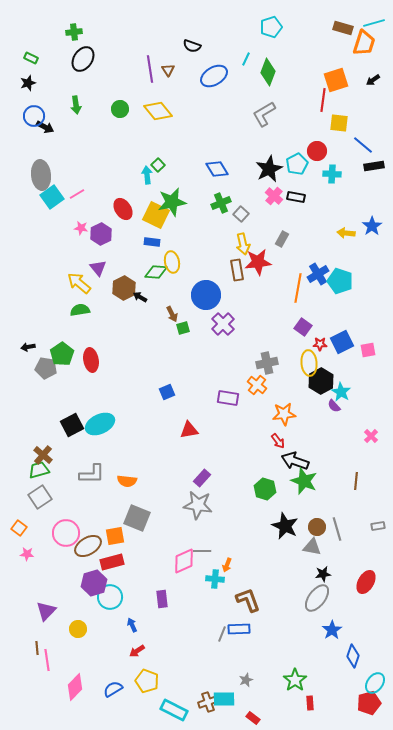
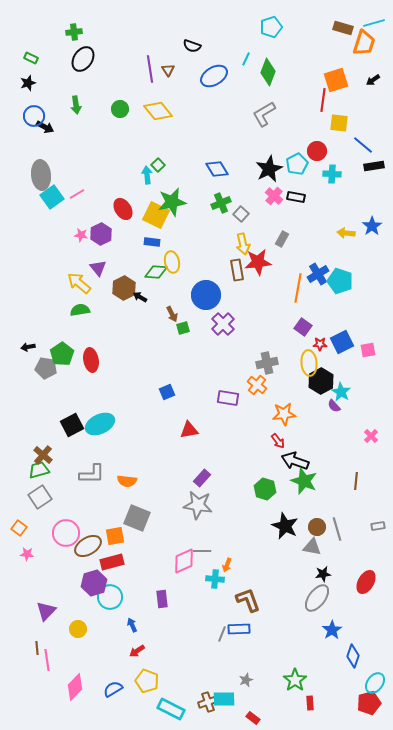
pink star at (81, 228): moved 7 px down
cyan rectangle at (174, 710): moved 3 px left, 1 px up
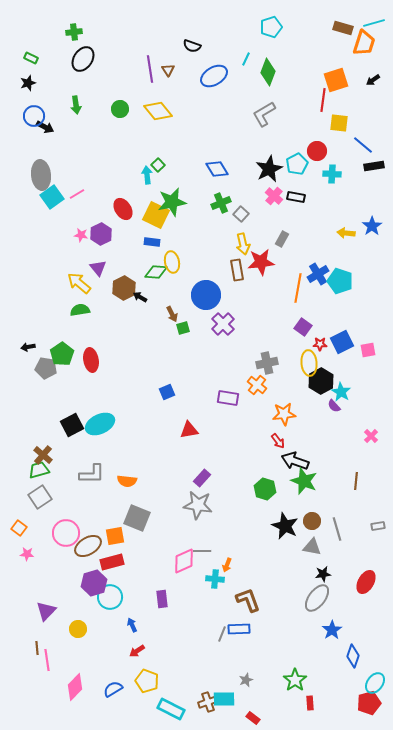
red star at (258, 262): moved 3 px right
brown circle at (317, 527): moved 5 px left, 6 px up
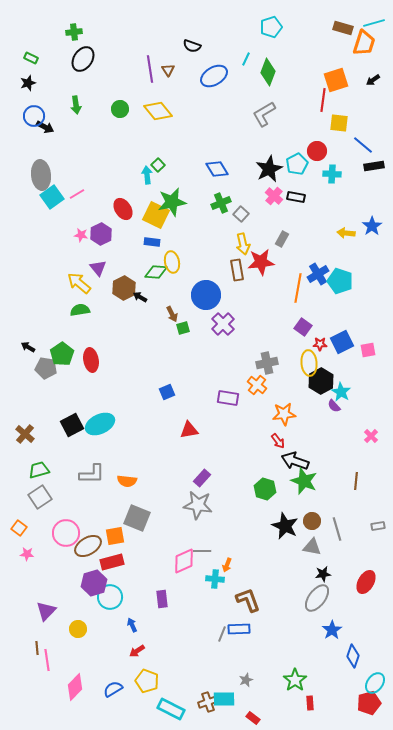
black arrow at (28, 347): rotated 40 degrees clockwise
brown cross at (43, 455): moved 18 px left, 21 px up
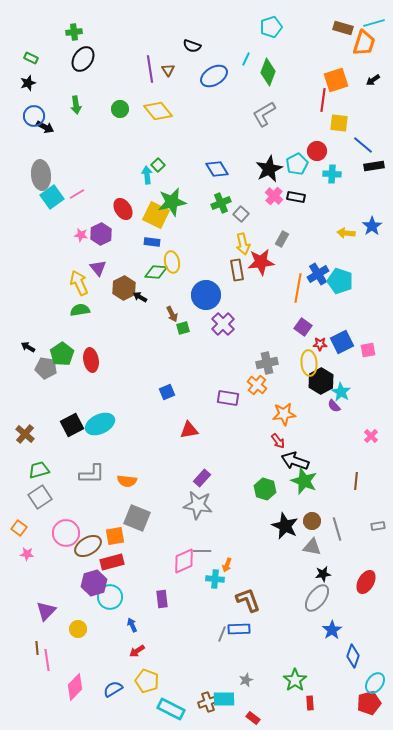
yellow arrow at (79, 283): rotated 25 degrees clockwise
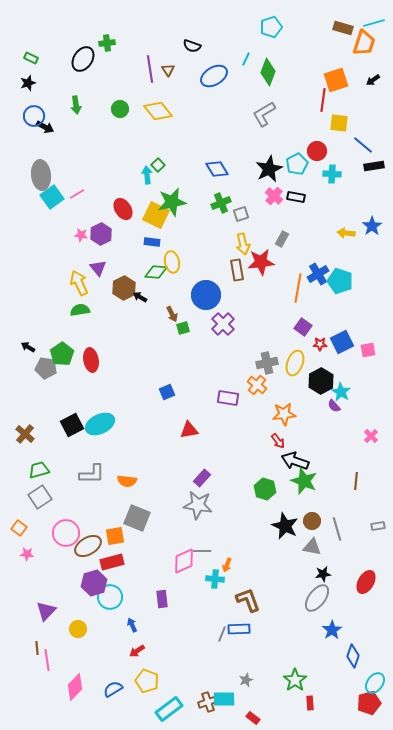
green cross at (74, 32): moved 33 px right, 11 px down
gray square at (241, 214): rotated 28 degrees clockwise
yellow ellipse at (309, 363): moved 14 px left; rotated 25 degrees clockwise
cyan rectangle at (171, 709): moved 2 px left; rotated 64 degrees counterclockwise
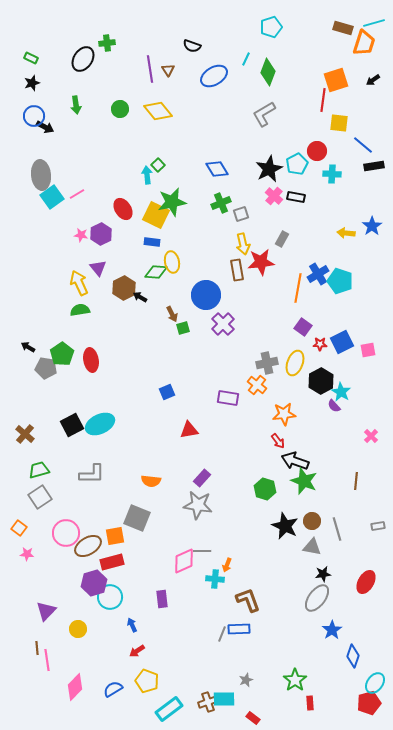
black star at (28, 83): moved 4 px right
orange semicircle at (127, 481): moved 24 px right
